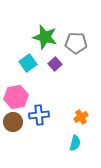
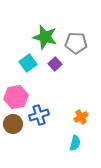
blue cross: rotated 12 degrees counterclockwise
brown circle: moved 2 px down
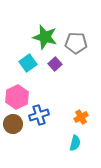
pink hexagon: moved 1 px right; rotated 15 degrees counterclockwise
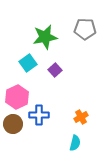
green star: rotated 25 degrees counterclockwise
gray pentagon: moved 9 px right, 14 px up
purple square: moved 6 px down
blue cross: rotated 18 degrees clockwise
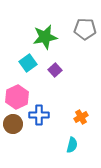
cyan semicircle: moved 3 px left, 2 px down
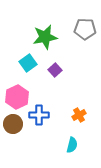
orange cross: moved 2 px left, 2 px up
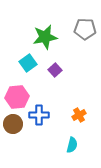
pink hexagon: rotated 20 degrees clockwise
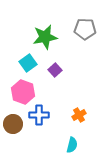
pink hexagon: moved 6 px right, 5 px up; rotated 25 degrees clockwise
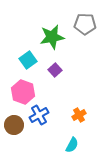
gray pentagon: moved 5 px up
green star: moved 7 px right
cyan square: moved 3 px up
blue cross: rotated 30 degrees counterclockwise
brown circle: moved 1 px right, 1 px down
cyan semicircle: rotated 14 degrees clockwise
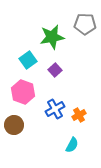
blue cross: moved 16 px right, 6 px up
